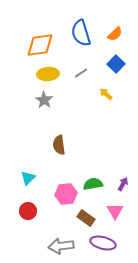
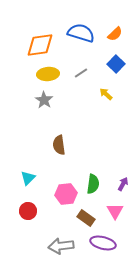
blue semicircle: rotated 124 degrees clockwise
green semicircle: rotated 108 degrees clockwise
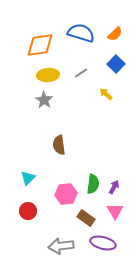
yellow ellipse: moved 1 px down
purple arrow: moved 9 px left, 3 px down
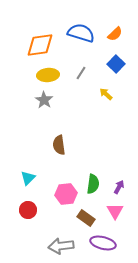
gray line: rotated 24 degrees counterclockwise
purple arrow: moved 5 px right
red circle: moved 1 px up
